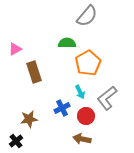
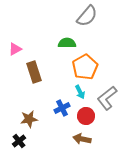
orange pentagon: moved 3 px left, 4 px down
black cross: moved 3 px right
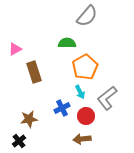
brown arrow: rotated 18 degrees counterclockwise
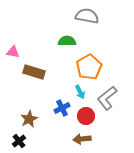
gray semicircle: rotated 120 degrees counterclockwise
green semicircle: moved 2 px up
pink triangle: moved 2 px left, 3 px down; rotated 40 degrees clockwise
orange pentagon: moved 4 px right
brown rectangle: rotated 55 degrees counterclockwise
brown star: rotated 18 degrees counterclockwise
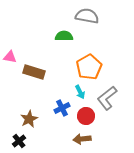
green semicircle: moved 3 px left, 5 px up
pink triangle: moved 3 px left, 5 px down
